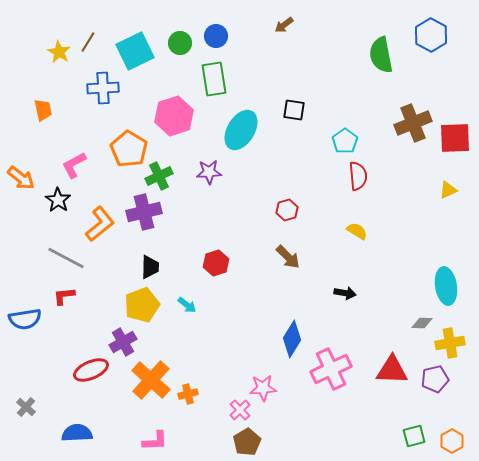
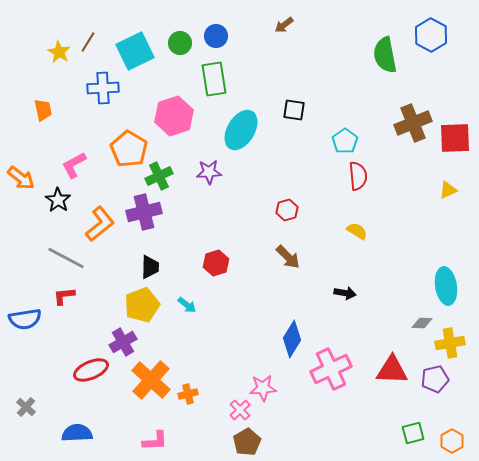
green semicircle at (381, 55): moved 4 px right
green square at (414, 436): moved 1 px left, 3 px up
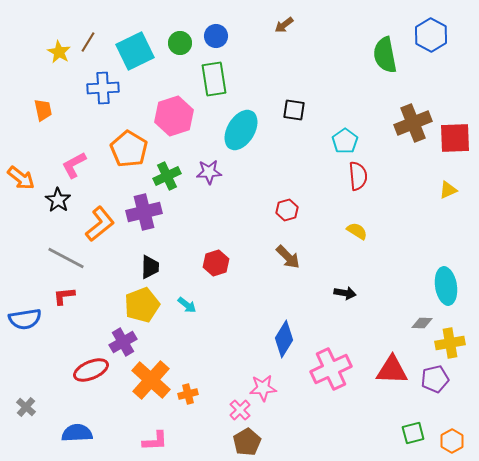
green cross at (159, 176): moved 8 px right
blue diamond at (292, 339): moved 8 px left
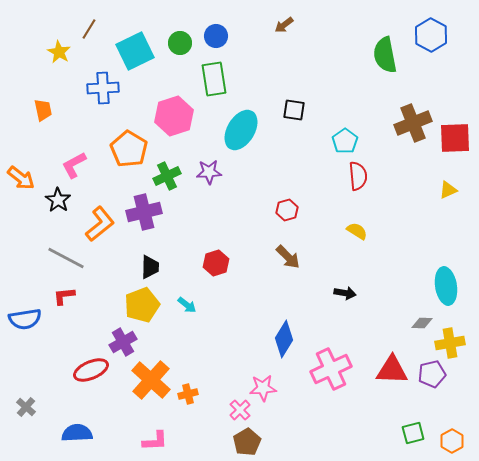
brown line at (88, 42): moved 1 px right, 13 px up
purple pentagon at (435, 379): moved 3 px left, 5 px up
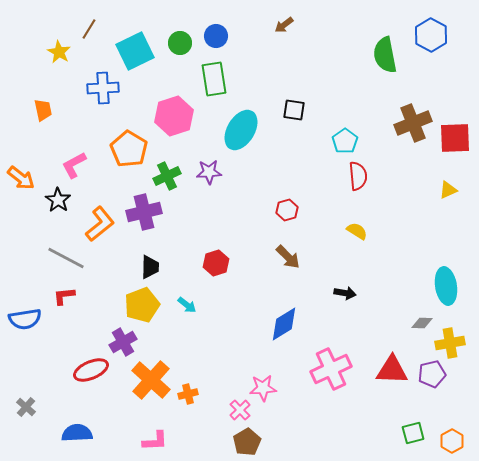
blue diamond at (284, 339): moved 15 px up; rotated 27 degrees clockwise
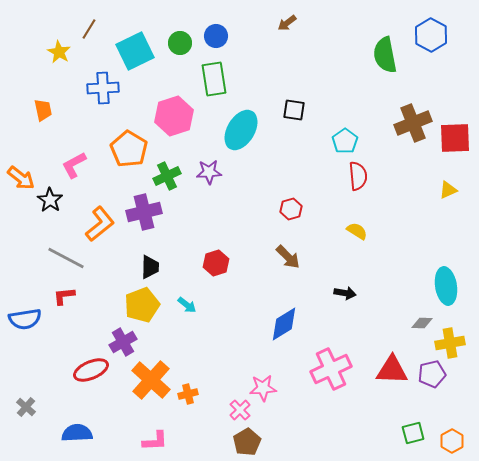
brown arrow at (284, 25): moved 3 px right, 2 px up
black star at (58, 200): moved 8 px left
red hexagon at (287, 210): moved 4 px right, 1 px up
